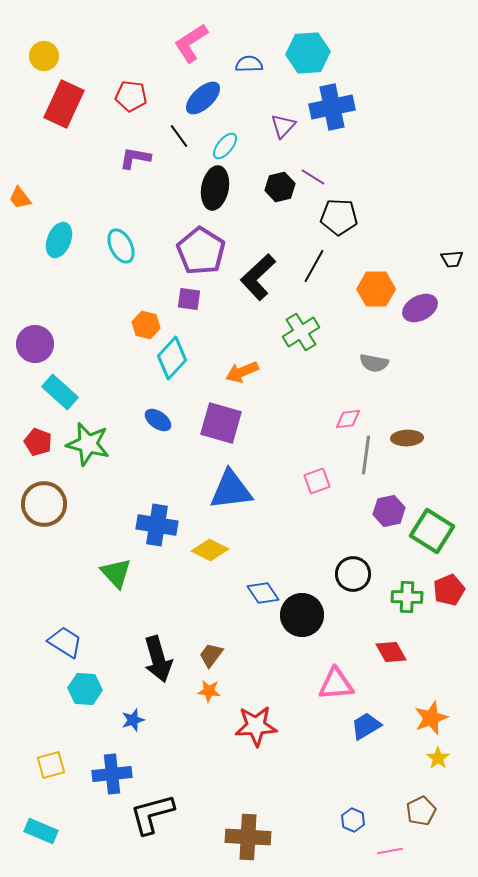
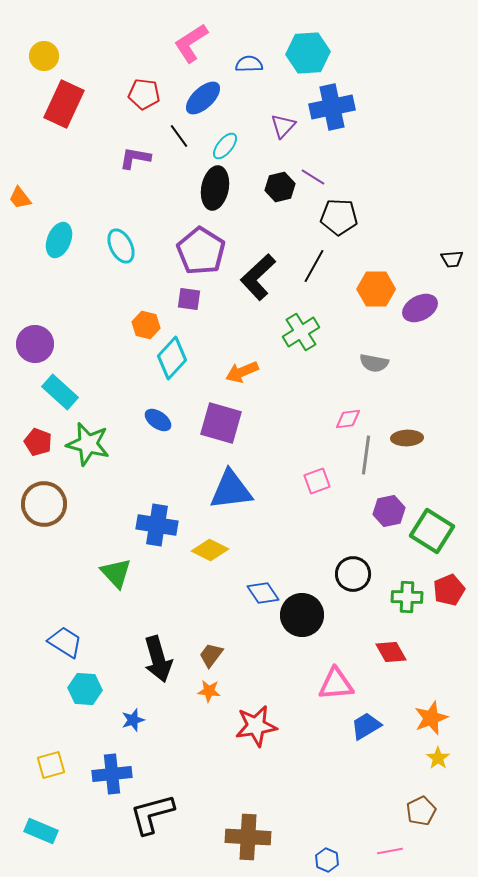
red pentagon at (131, 96): moved 13 px right, 2 px up
red star at (256, 726): rotated 6 degrees counterclockwise
blue hexagon at (353, 820): moved 26 px left, 40 px down
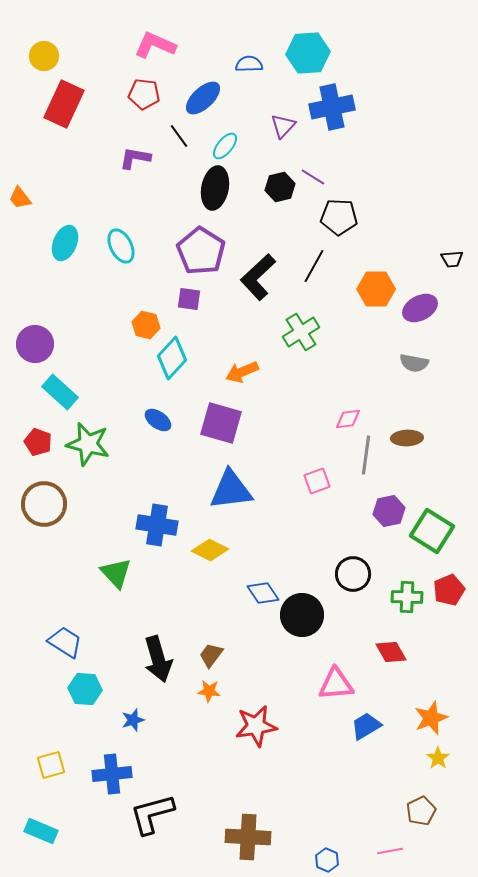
pink L-shape at (191, 43): moved 36 px left, 2 px down; rotated 57 degrees clockwise
cyan ellipse at (59, 240): moved 6 px right, 3 px down
gray semicircle at (374, 363): moved 40 px right
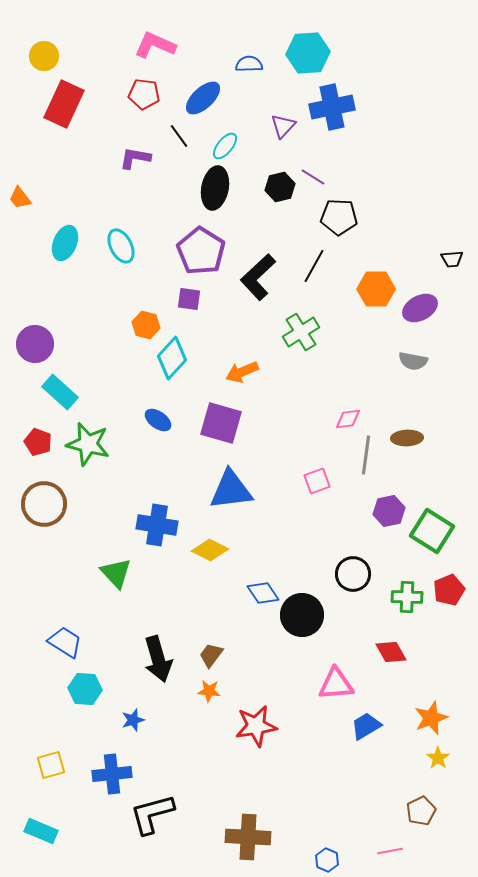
gray semicircle at (414, 363): moved 1 px left, 2 px up
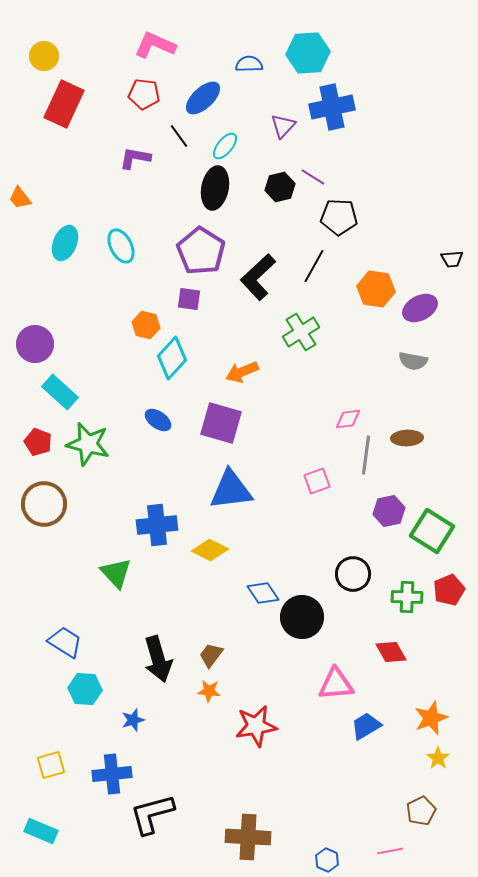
orange hexagon at (376, 289): rotated 9 degrees clockwise
blue cross at (157, 525): rotated 15 degrees counterclockwise
black circle at (302, 615): moved 2 px down
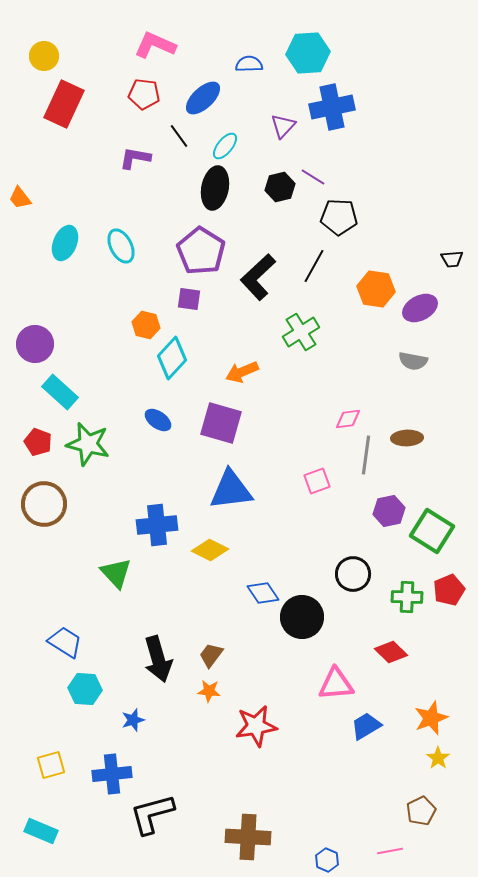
red diamond at (391, 652): rotated 16 degrees counterclockwise
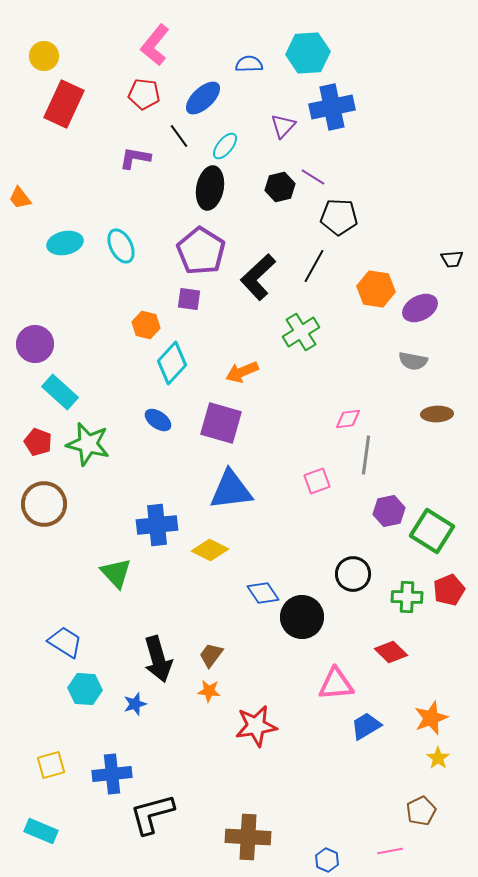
pink L-shape at (155, 45): rotated 75 degrees counterclockwise
black ellipse at (215, 188): moved 5 px left
cyan ellipse at (65, 243): rotated 56 degrees clockwise
cyan diamond at (172, 358): moved 5 px down
brown ellipse at (407, 438): moved 30 px right, 24 px up
blue star at (133, 720): moved 2 px right, 16 px up
